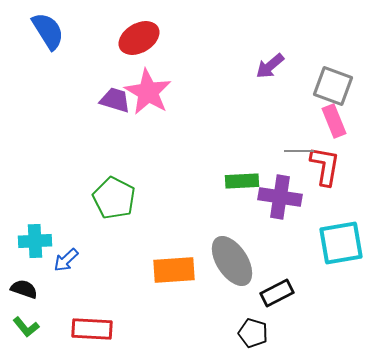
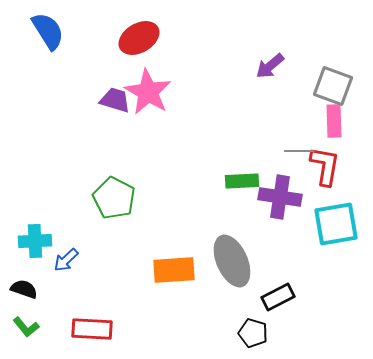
pink rectangle: rotated 20 degrees clockwise
cyan square: moved 5 px left, 19 px up
gray ellipse: rotated 9 degrees clockwise
black rectangle: moved 1 px right, 4 px down
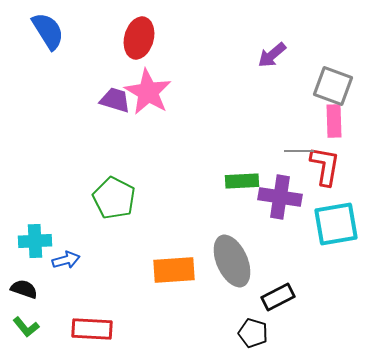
red ellipse: rotated 45 degrees counterclockwise
purple arrow: moved 2 px right, 11 px up
blue arrow: rotated 152 degrees counterclockwise
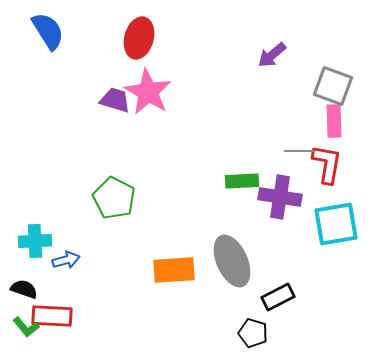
red L-shape: moved 2 px right, 2 px up
red rectangle: moved 40 px left, 13 px up
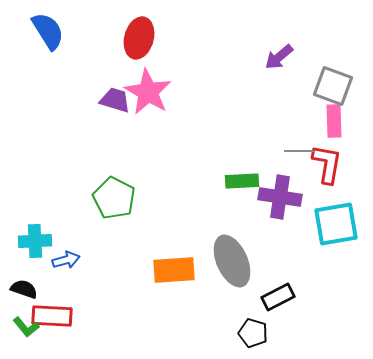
purple arrow: moved 7 px right, 2 px down
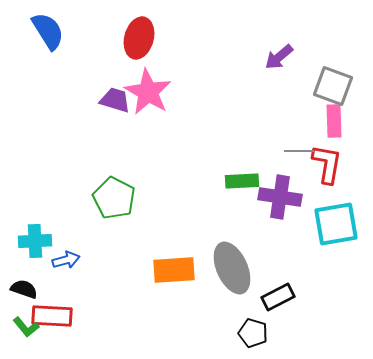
gray ellipse: moved 7 px down
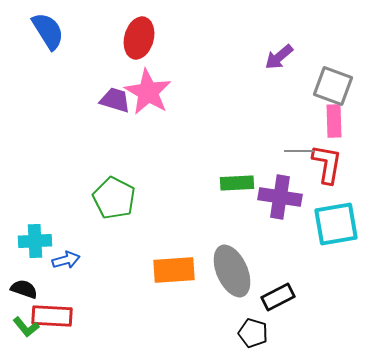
green rectangle: moved 5 px left, 2 px down
gray ellipse: moved 3 px down
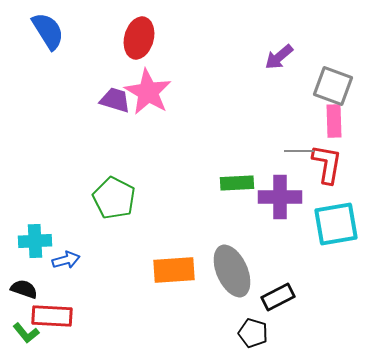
purple cross: rotated 9 degrees counterclockwise
green L-shape: moved 6 px down
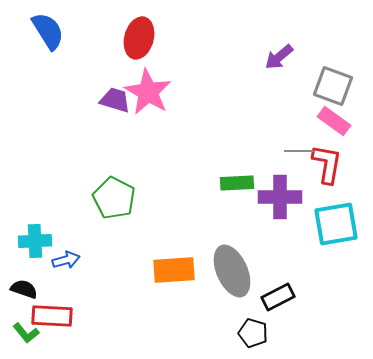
pink rectangle: rotated 52 degrees counterclockwise
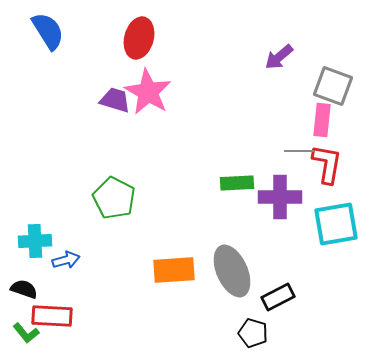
pink rectangle: moved 12 px left, 1 px up; rotated 60 degrees clockwise
